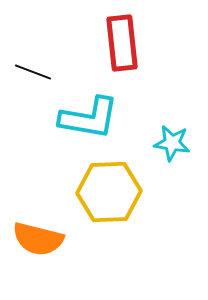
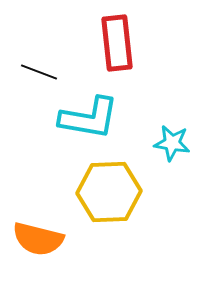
red rectangle: moved 5 px left
black line: moved 6 px right
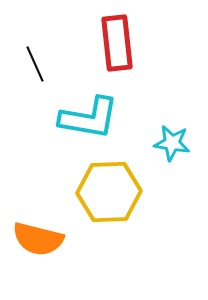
black line: moved 4 px left, 8 px up; rotated 45 degrees clockwise
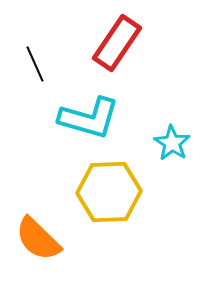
red rectangle: rotated 40 degrees clockwise
cyan L-shape: rotated 6 degrees clockwise
cyan star: rotated 24 degrees clockwise
orange semicircle: rotated 30 degrees clockwise
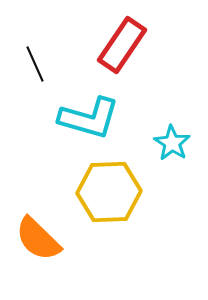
red rectangle: moved 5 px right, 2 px down
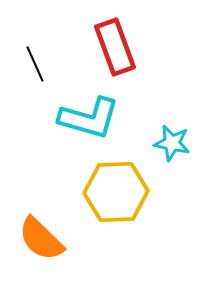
red rectangle: moved 7 px left, 2 px down; rotated 54 degrees counterclockwise
cyan star: rotated 21 degrees counterclockwise
yellow hexagon: moved 7 px right
orange semicircle: moved 3 px right
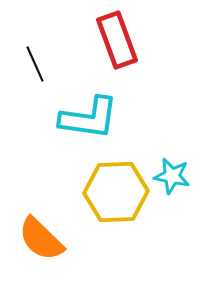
red rectangle: moved 2 px right, 7 px up
cyan L-shape: rotated 8 degrees counterclockwise
cyan star: moved 33 px down
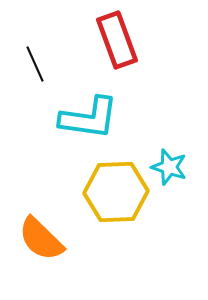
cyan star: moved 3 px left, 9 px up; rotated 6 degrees clockwise
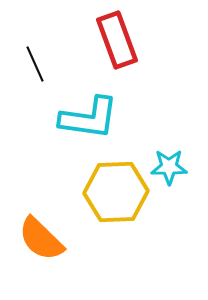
cyan star: rotated 18 degrees counterclockwise
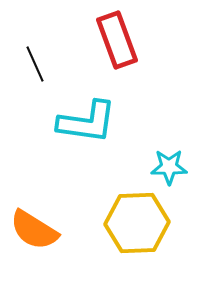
cyan L-shape: moved 2 px left, 4 px down
yellow hexagon: moved 21 px right, 31 px down
orange semicircle: moved 7 px left, 9 px up; rotated 12 degrees counterclockwise
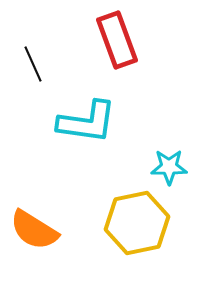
black line: moved 2 px left
yellow hexagon: rotated 10 degrees counterclockwise
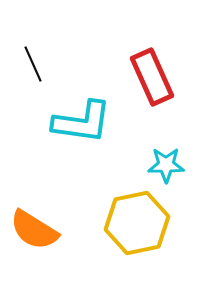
red rectangle: moved 35 px right, 37 px down; rotated 4 degrees counterclockwise
cyan L-shape: moved 5 px left
cyan star: moved 3 px left, 2 px up
